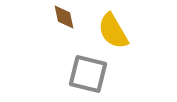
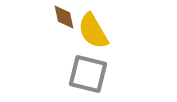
yellow semicircle: moved 20 px left
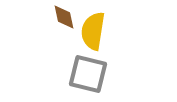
yellow semicircle: rotated 39 degrees clockwise
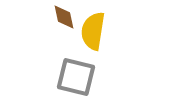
gray square: moved 12 px left, 3 px down
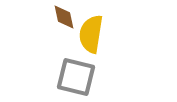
yellow semicircle: moved 2 px left, 3 px down
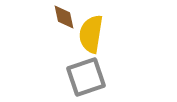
gray square: moved 10 px right; rotated 33 degrees counterclockwise
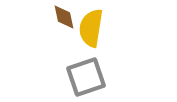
yellow semicircle: moved 6 px up
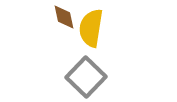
gray square: rotated 27 degrees counterclockwise
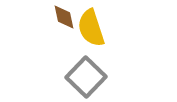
yellow semicircle: rotated 27 degrees counterclockwise
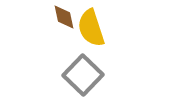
gray square: moved 3 px left, 2 px up
